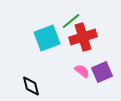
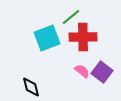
green line: moved 4 px up
red cross: rotated 16 degrees clockwise
purple square: rotated 30 degrees counterclockwise
black diamond: moved 1 px down
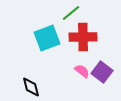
green line: moved 4 px up
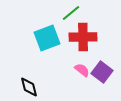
pink semicircle: moved 1 px up
black diamond: moved 2 px left
